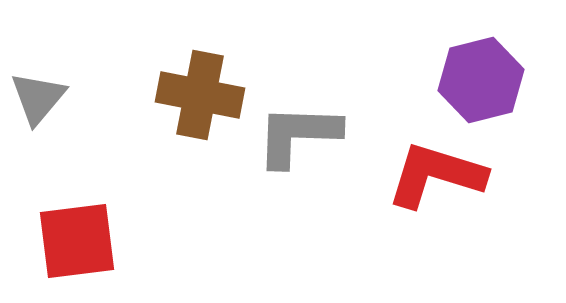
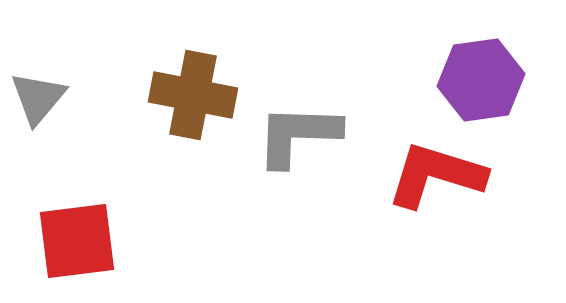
purple hexagon: rotated 6 degrees clockwise
brown cross: moved 7 px left
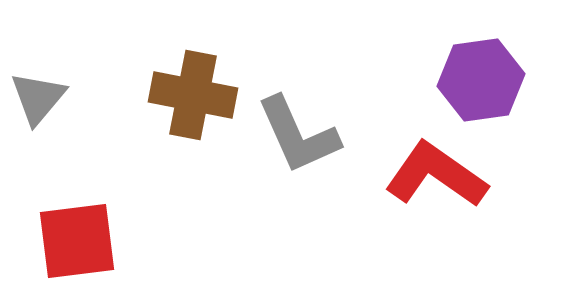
gray L-shape: rotated 116 degrees counterclockwise
red L-shape: rotated 18 degrees clockwise
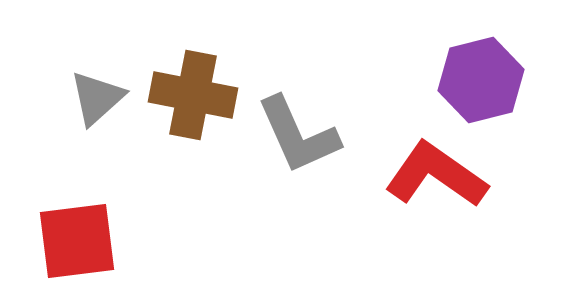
purple hexagon: rotated 6 degrees counterclockwise
gray triangle: moved 59 px right; rotated 8 degrees clockwise
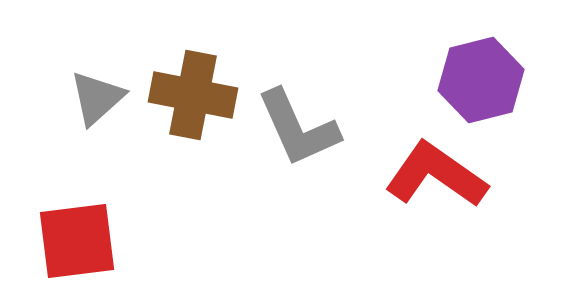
gray L-shape: moved 7 px up
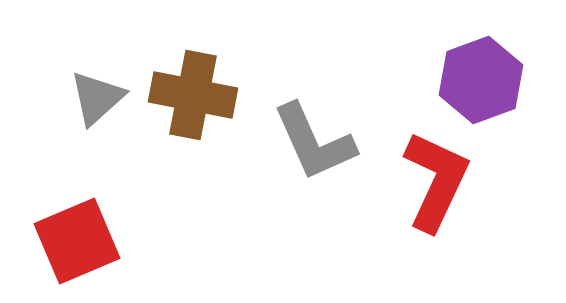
purple hexagon: rotated 6 degrees counterclockwise
gray L-shape: moved 16 px right, 14 px down
red L-shape: moved 6 px down; rotated 80 degrees clockwise
red square: rotated 16 degrees counterclockwise
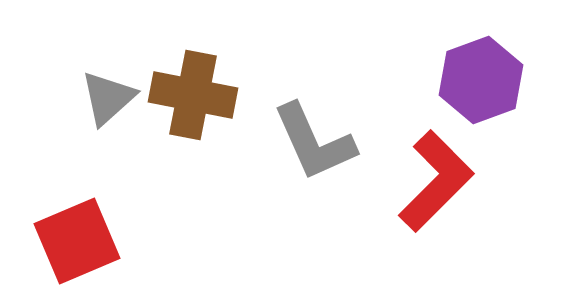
gray triangle: moved 11 px right
red L-shape: rotated 20 degrees clockwise
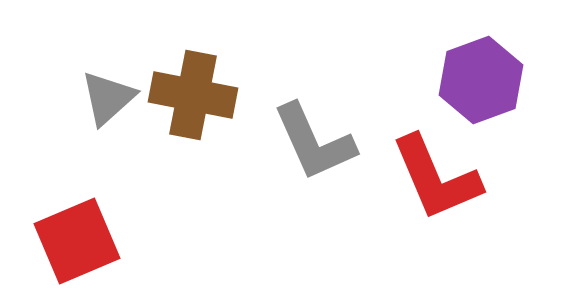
red L-shape: moved 3 px up; rotated 112 degrees clockwise
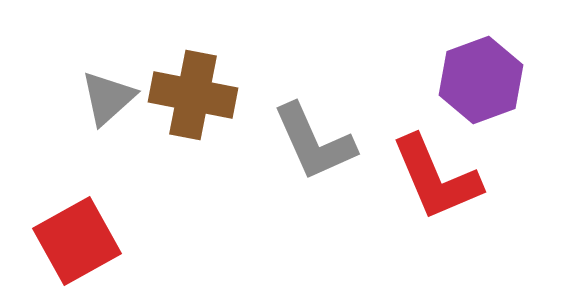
red square: rotated 6 degrees counterclockwise
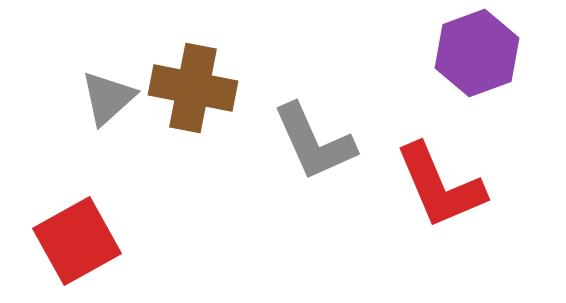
purple hexagon: moved 4 px left, 27 px up
brown cross: moved 7 px up
red L-shape: moved 4 px right, 8 px down
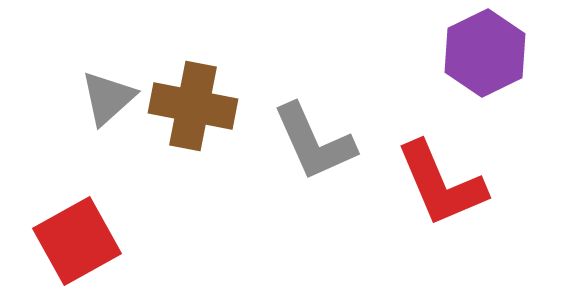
purple hexagon: moved 8 px right; rotated 6 degrees counterclockwise
brown cross: moved 18 px down
red L-shape: moved 1 px right, 2 px up
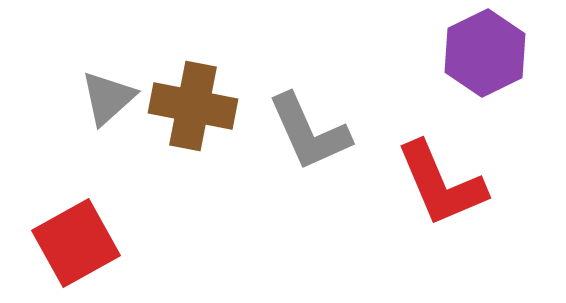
gray L-shape: moved 5 px left, 10 px up
red square: moved 1 px left, 2 px down
